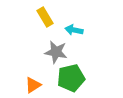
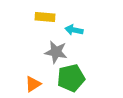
yellow rectangle: rotated 54 degrees counterclockwise
orange triangle: moved 1 px up
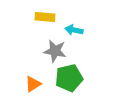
gray star: moved 1 px left, 1 px up
green pentagon: moved 2 px left
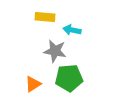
cyan arrow: moved 2 px left
green pentagon: rotated 8 degrees clockwise
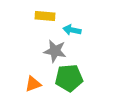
yellow rectangle: moved 1 px up
orange triangle: rotated 12 degrees clockwise
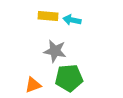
yellow rectangle: moved 3 px right
cyan arrow: moved 10 px up
orange triangle: moved 1 px down
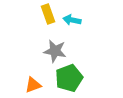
yellow rectangle: moved 2 px up; rotated 66 degrees clockwise
green pentagon: rotated 16 degrees counterclockwise
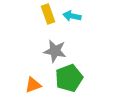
cyan arrow: moved 4 px up
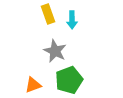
cyan arrow: moved 4 px down; rotated 102 degrees counterclockwise
gray star: rotated 15 degrees clockwise
green pentagon: moved 2 px down
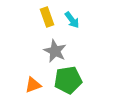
yellow rectangle: moved 1 px left, 3 px down
cyan arrow: rotated 36 degrees counterclockwise
green pentagon: moved 1 px left; rotated 12 degrees clockwise
